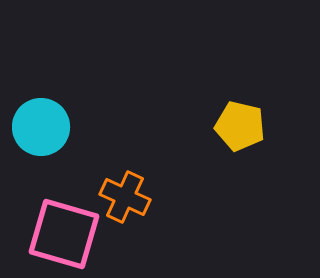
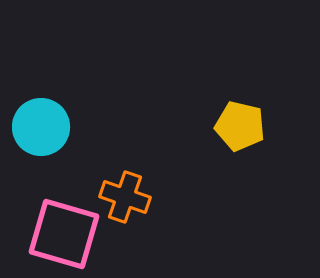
orange cross: rotated 6 degrees counterclockwise
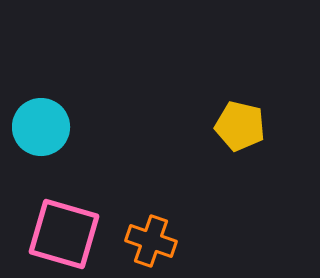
orange cross: moved 26 px right, 44 px down
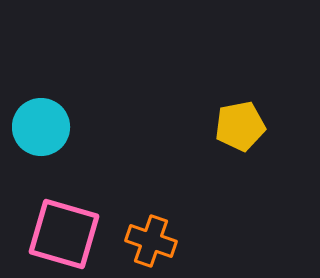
yellow pentagon: rotated 24 degrees counterclockwise
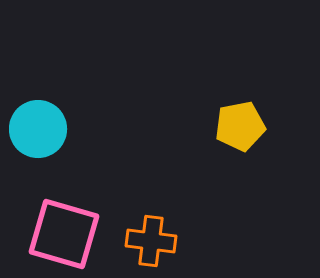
cyan circle: moved 3 px left, 2 px down
orange cross: rotated 12 degrees counterclockwise
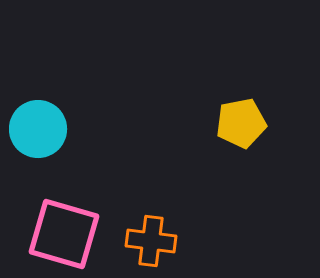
yellow pentagon: moved 1 px right, 3 px up
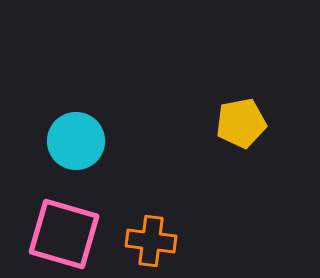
cyan circle: moved 38 px right, 12 px down
